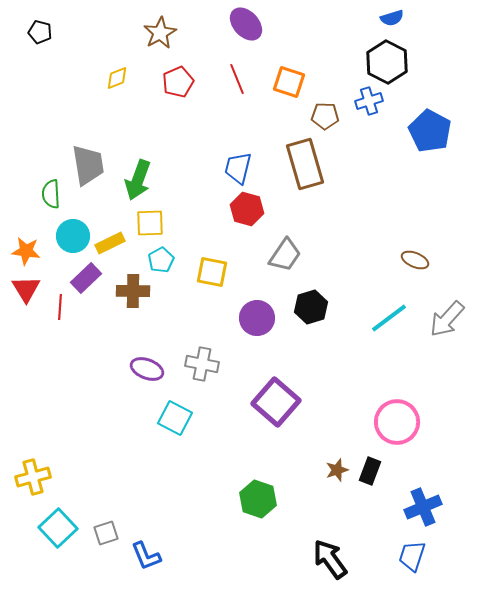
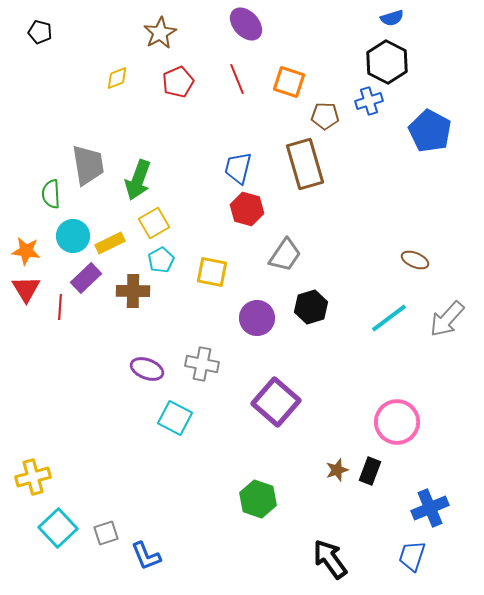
yellow square at (150, 223): moved 4 px right; rotated 28 degrees counterclockwise
blue cross at (423, 507): moved 7 px right, 1 px down
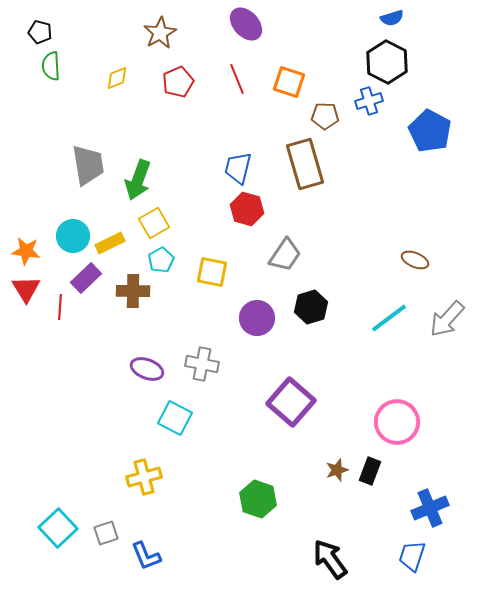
green semicircle at (51, 194): moved 128 px up
purple square at (276, 402): moved 15 px right
yellow cross at (33, 477): moved 111 px right
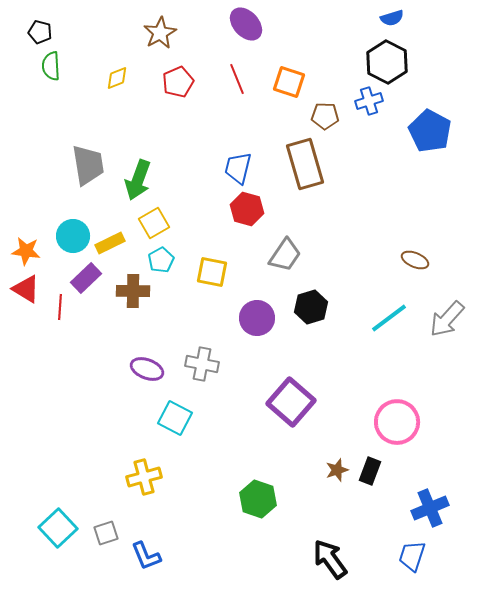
red triangle at (26, 289): rotated 28 degrees counterclockwise
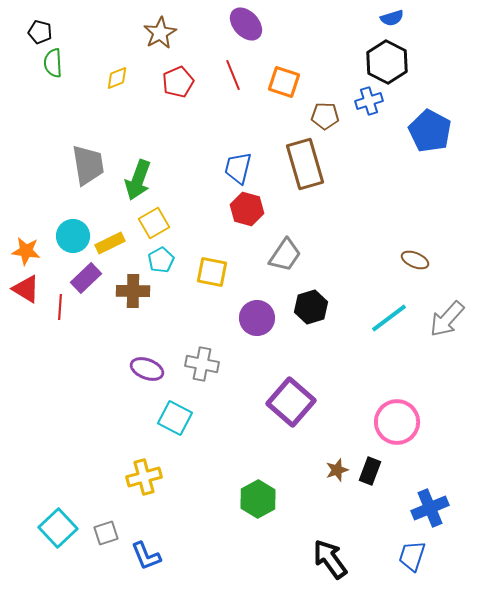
green semicircle at (51, 66): moved 2 px right, 3 px up
red line at (237, 79): moved 4 px left, 4 px up
orange square at (289, 82): moved 5 px left
green hexagon at (258, 499): rotated 12 degrees clockwise
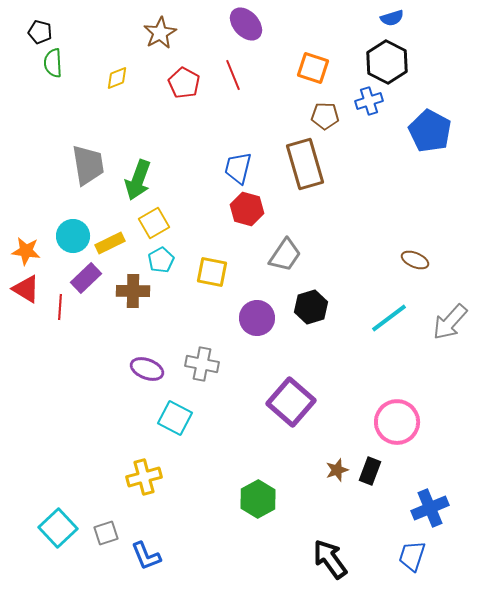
red pentagon at (178, 82): moved 6 px right, 1 px down; rotated 20 degrees counterclockwise
orange square at (284, 82): moved 29 px right, 14 px up
gray arrow at (447, 319): moved 3 px right, 3 px down
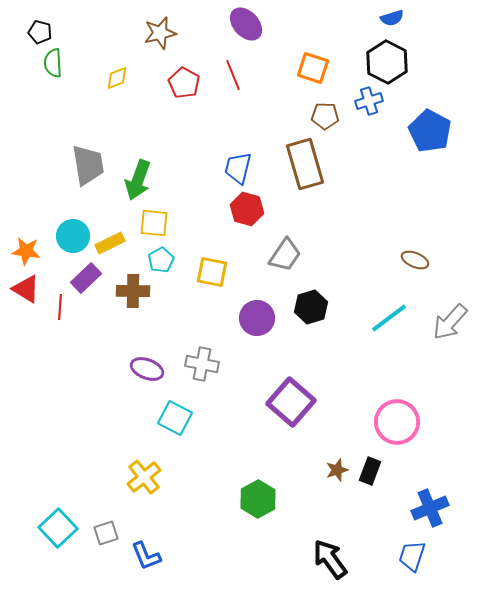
brown star at (160, 33): rotated 16 degrees clockwise
yellow square at (154, 223): rotated 36 degrees clockwise
yellow cross at (144, 477): rotated 24 degrees counterclockwise
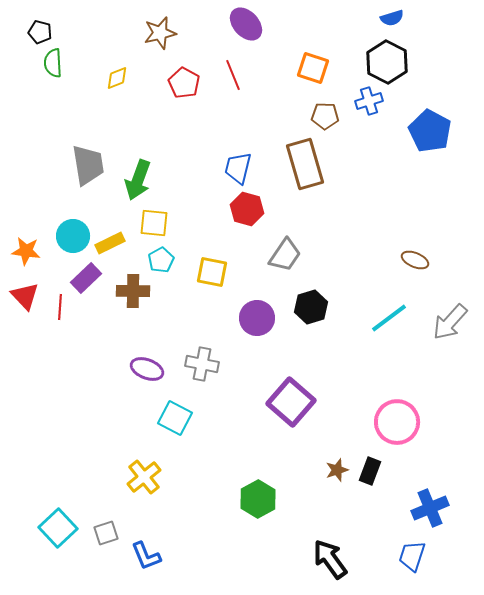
red triangle at (26, 289): moved 1 px left, 7 px down; rotated 16 degrees clockwise
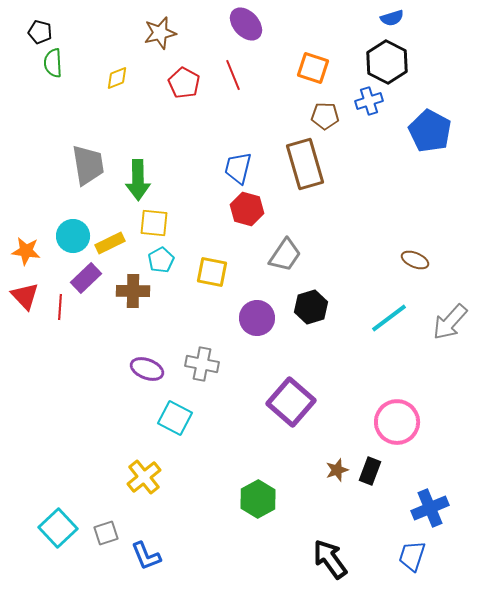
green arrow at (138, 180): rotated 21 degrees counterclockwise
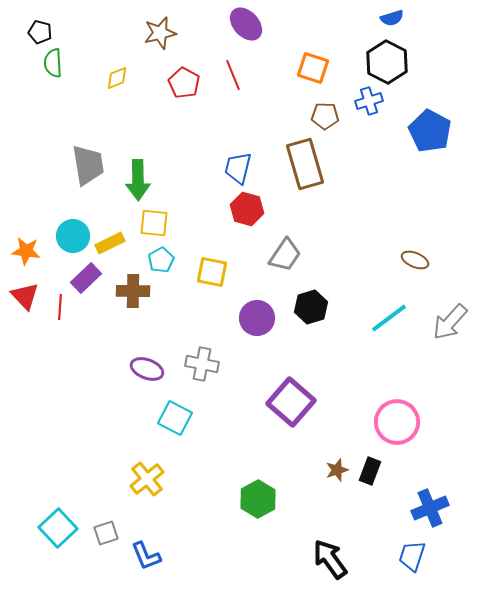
yellow cross at (144, 477): moved 3 px right, 2 px down
